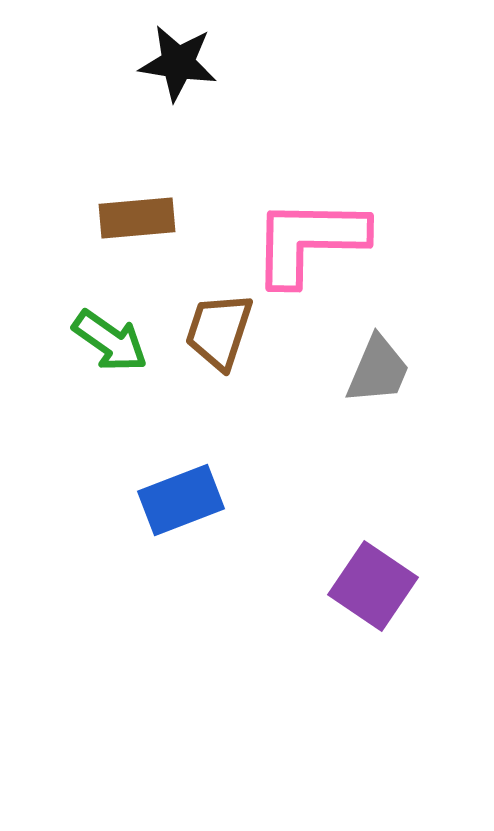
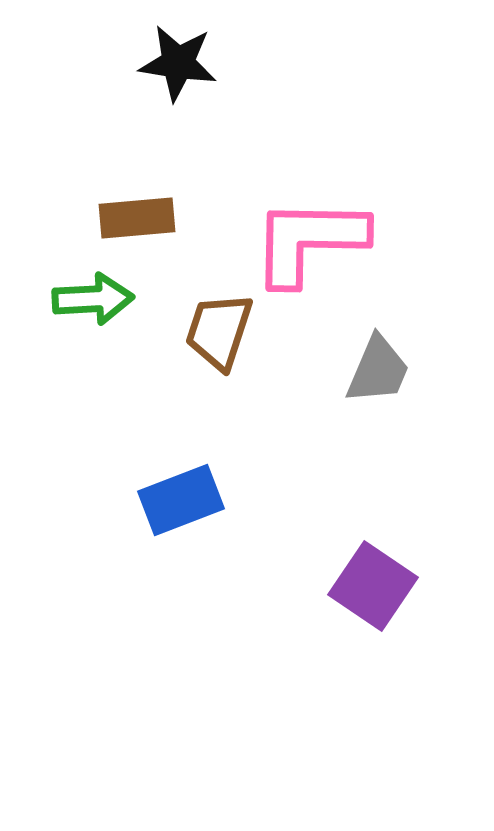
green arrow: moved 17 px left, 42 px up; rotated 38 degrees counterclockwise
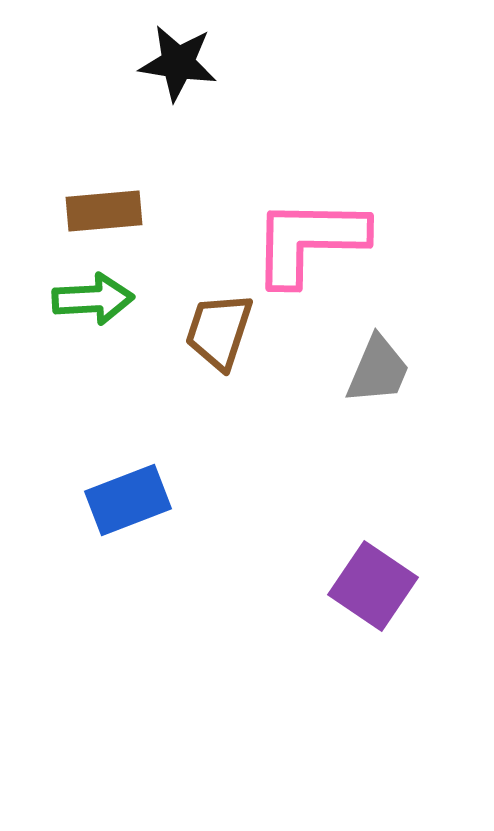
brown rectangle: moved 33 px left, 7 px up
blue rectangle: moved 53 px left
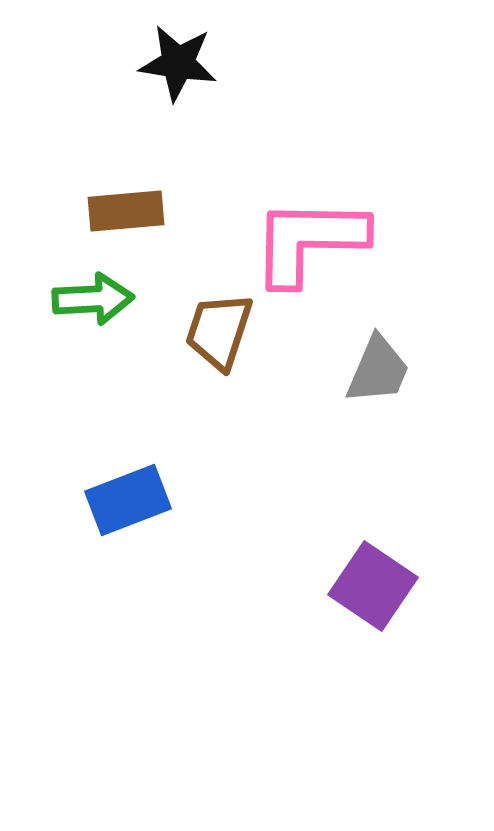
brown rectangle: moved 22 px right
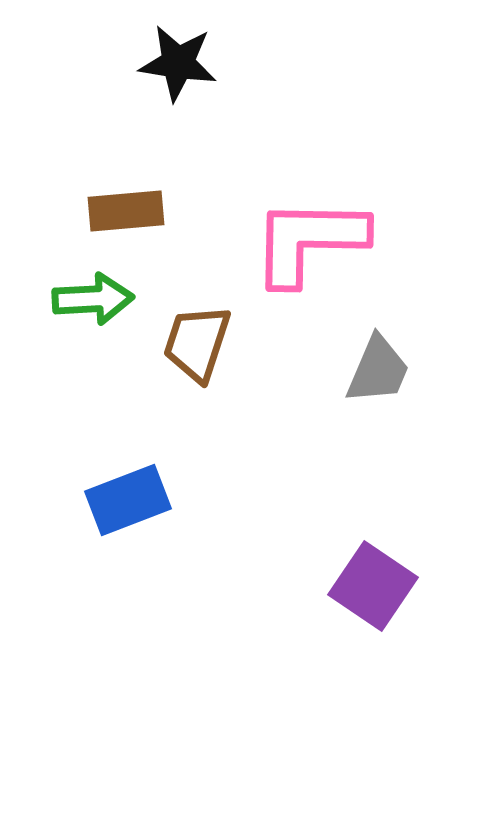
brown trapezoid: moved 22 px left, 12 px down
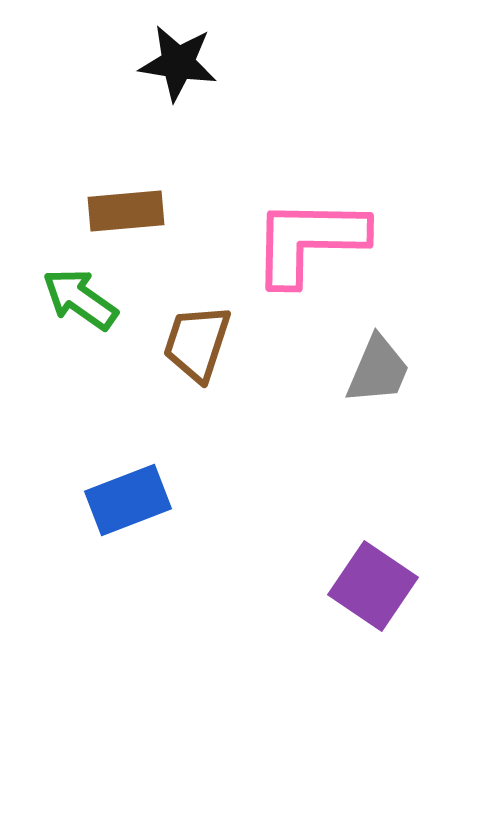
green arrow: moved 13 px left; rotated 142 degrees counterclockwise
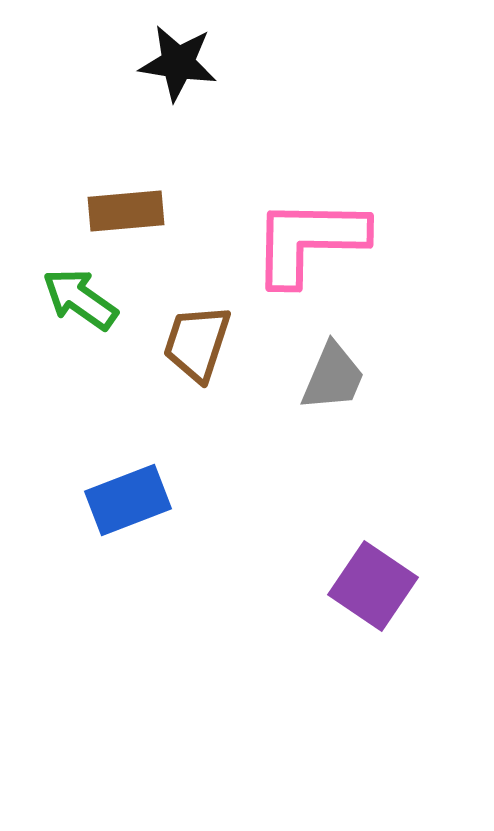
gray trapezoid: moved 45 px left, 7 px down
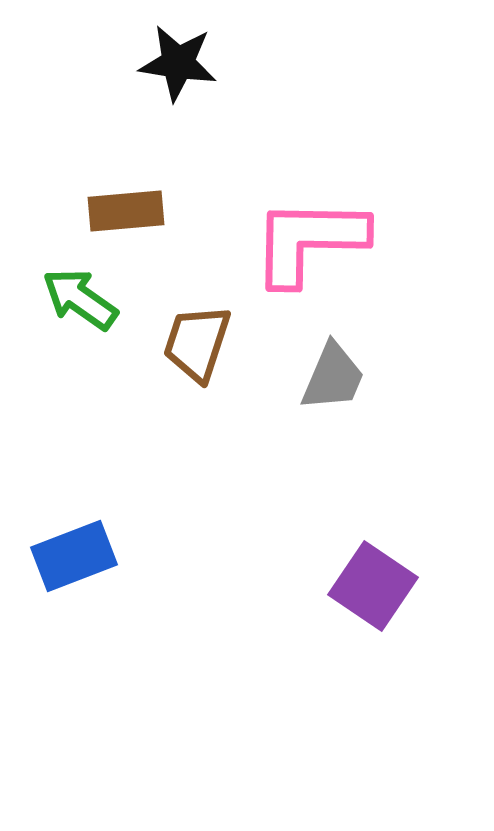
blue rectangle: moved 54 px left, 56 px down
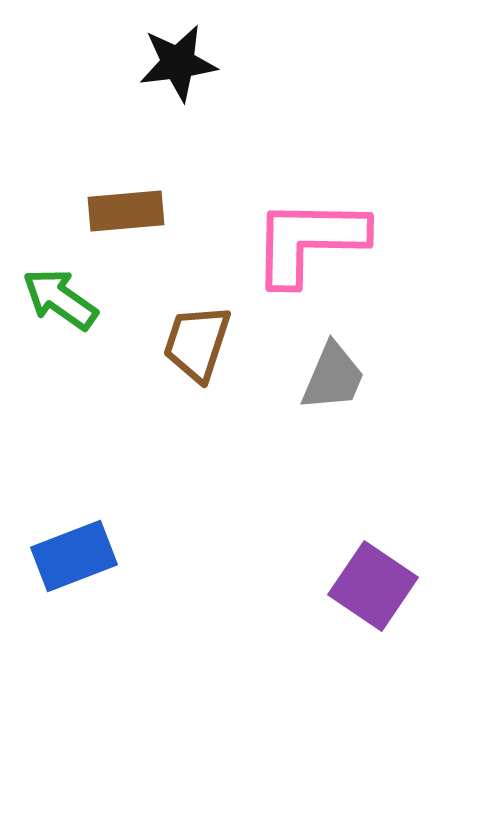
black star: rotated 16 degrees counterclockwise
green arrow: moved 20 px left
